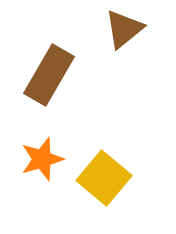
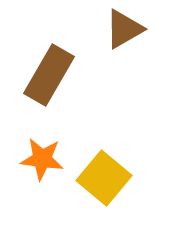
brown triangle: rotated 9 degrees clockwise
orange star: rotated 24 degrees clockwise
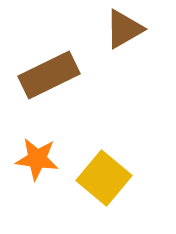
brown rectangle: rotated 34 degrees clockwise
orange star: moved 5 px left
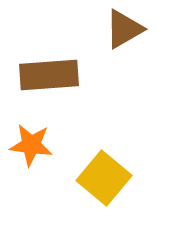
brown rectangle: rotated 22 degrees clockwise
orange star: moved 6 px left, 14 px up
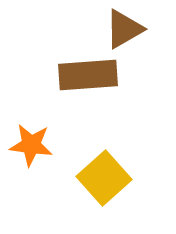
brown rectangle: moved 39 px right
yellow square: rotated 8 degrees clockwise
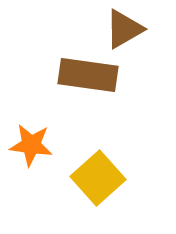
brown rectangle: rotated 12 degrees clockwise
yellow square: moved 6 px left
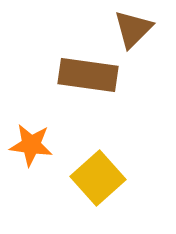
brown triangle: moved 9 px right; rotated 15 degrees counterclockwise
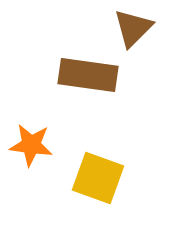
brown triangle: moved 1 px up
yellow square: rotated 28 degrees counterclockwise
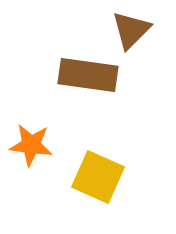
brown triangle: moved 2 px left, 2 px down
yellow square: moved 1 px up; rotated 4 degrees clockwise
